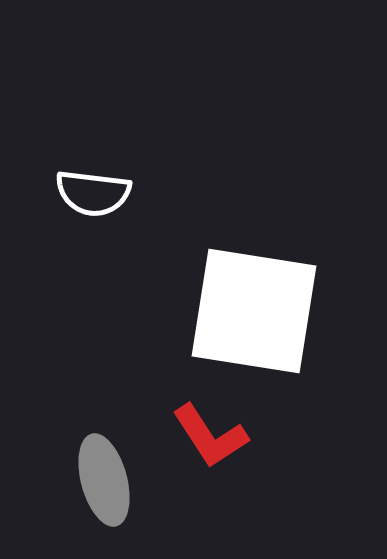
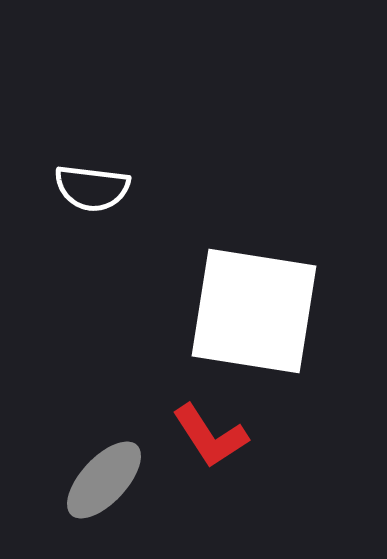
white semicircle: moved 1 px left, 5 px up
gray ellipse: rotated 58 degrees clockwise
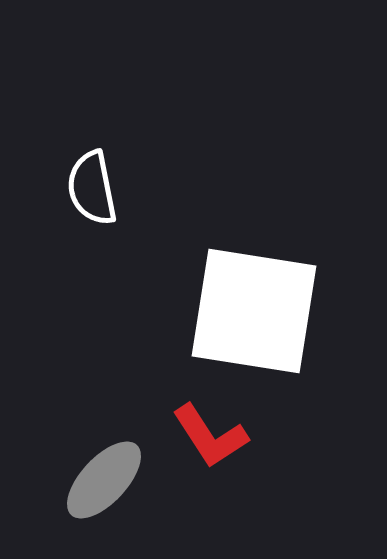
white semicircle: rotated 72 degrees clockwise
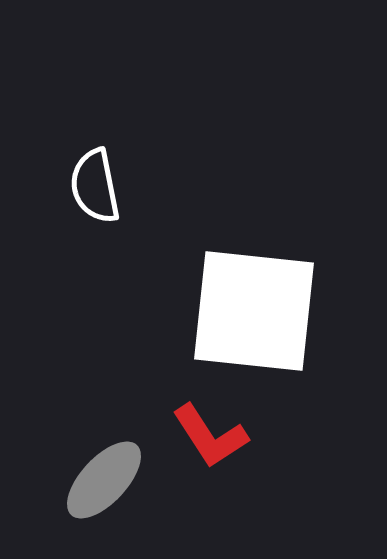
white semicircle: moved 3 px right, 2 px up
white square: rotated 3 degrees counterclockwise
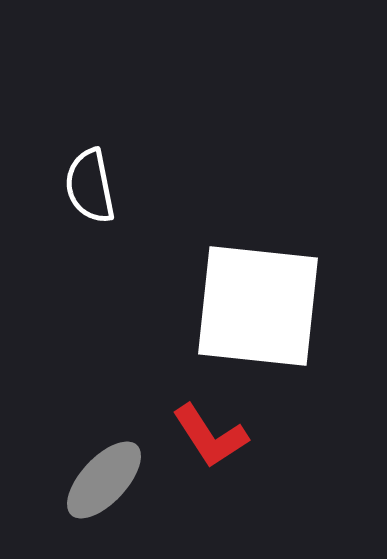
white semicircle: moved 5 px left
white square: moved 4 px right, 5 px up
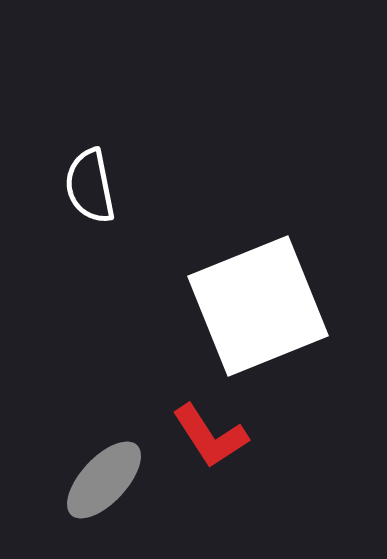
white square: rotated 28 degrees counterclockwise
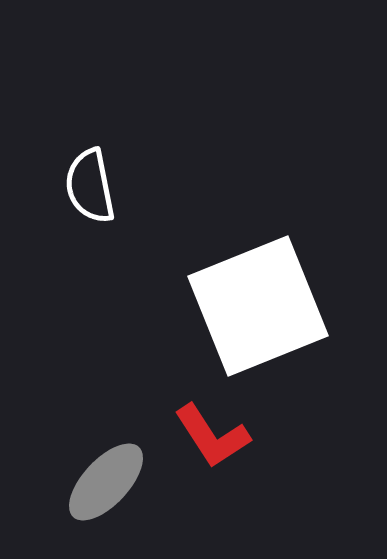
red L-shape: moved 2 px right
gray ellipse: moved 2 px right, 2 px down
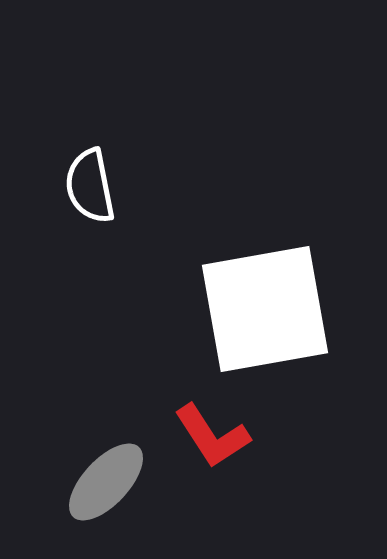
white square: moved 7 px right, 3 px down; rotated 12 degrees clockwise
